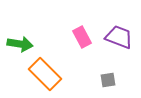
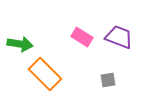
pink rectangle: rotated 30 degrees counterclockwise
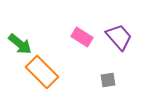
purple trapezoid: rotated 28 degrees clockwise
green arrow: rotated 30 degrees clockwise
orange rectangle: moved 3 px left, 2 px up
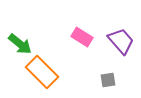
purple trapezoid: moved 2 px right, 4 px down
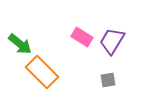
purple trapezoid: moved 9 px left; rotated 108 degrees counterclockwise
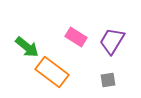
pink rectangle: moved 6 px left
green arrow: moved 7 px right, 3 px down
orange rectangle: moved 10 px right; rotated 8 degrees counterclockwise
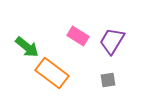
pink rectangle: moved 2 px right, 1 px up
orange rectangle: moved 1 px down
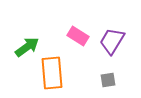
green arrow: rotated 75 degrees counterclockwise
orange rectangle: rotated 48 degrees clockwise
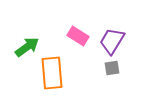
gray square: moved 4 px right, 12 px up
